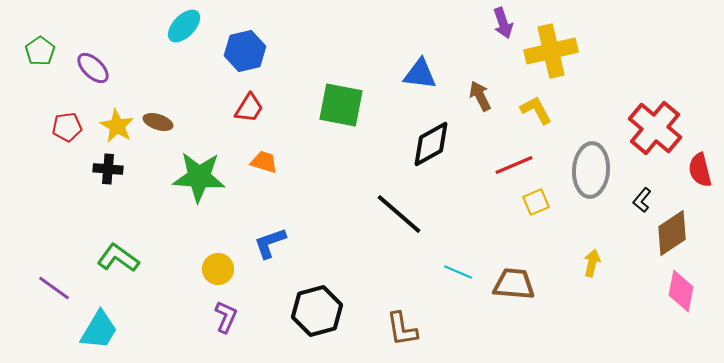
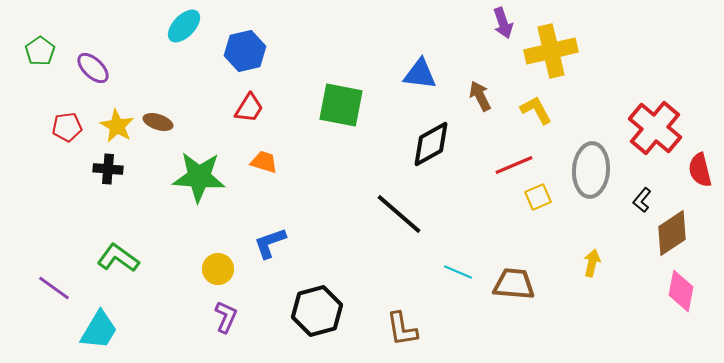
yellow square: moved 2 px right, 5 px up
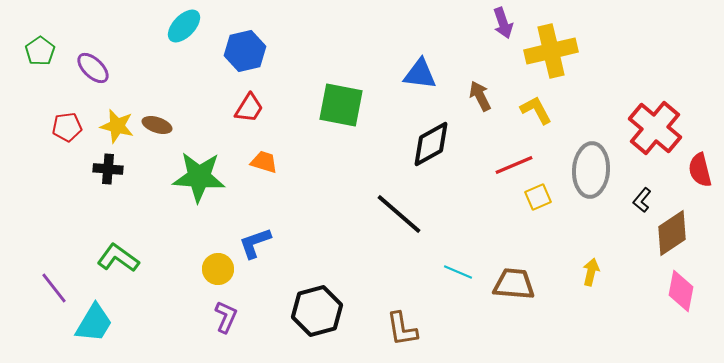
brown ellipse: moved 1 px left, 3 px down
yellow star: rotated 16 degrees counterclockwise
blue L-shape: moved 15 px left
yellow arrow: moved 1 px left, 9 px down
purple line: rotated 16 degrees clockwise
cyan trapezoid: moved 5 px left, 7 px up
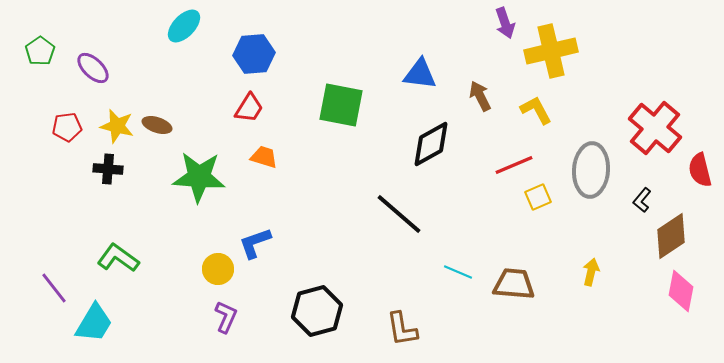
purple arrow: moved 2 px right
blue hexagon: moved 9 px right, 3 px down; rotated 9 degrees clockwise
orange trapezoid: moved 5 px up
brown diamond: moved 1 px left, 3 px down
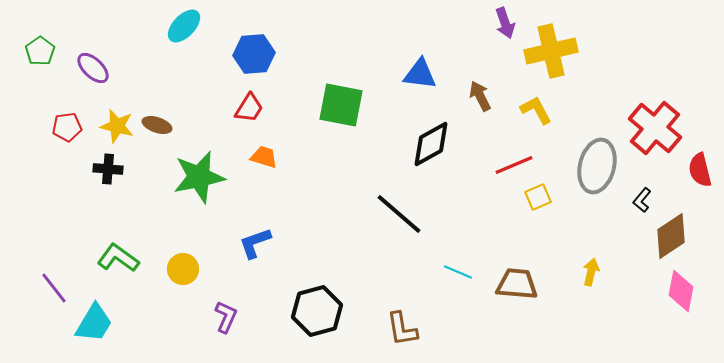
gray ellipse: moved 6 px right, 4 px up; rotated 10 degrees clockwise
green star: rotated 16 degrees counterclockwise
yellow circle: moved 35 px left
brown trapezoid: moved 3 px right
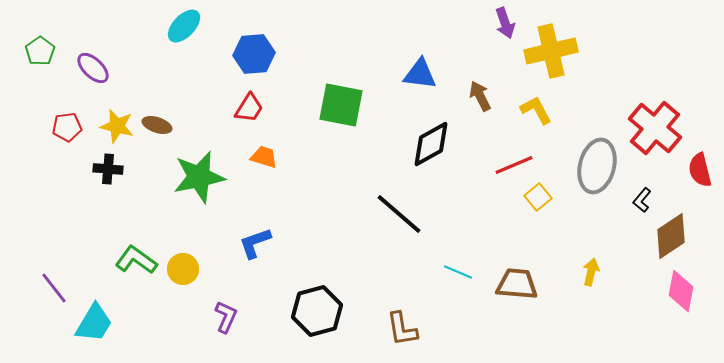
yellow square: rotated 16 degrees counterclockwise
green L-shape: moved 18 px right, 2 px down
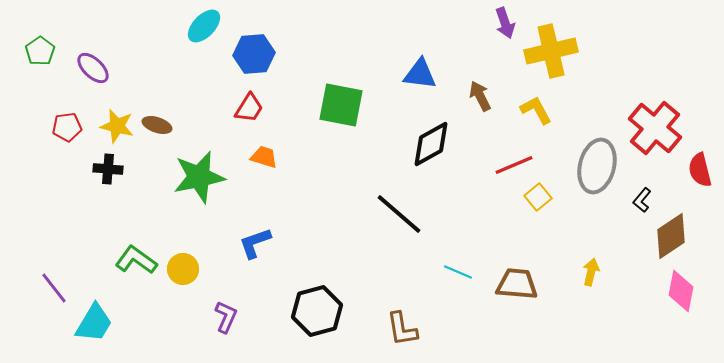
cyan ellipse: moved 20 px right
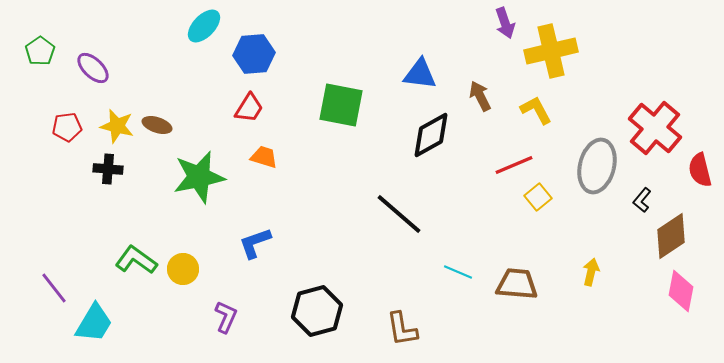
black diamond: moved 9 px up
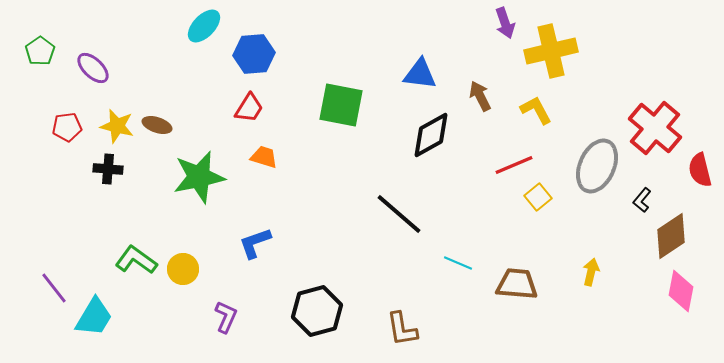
gray ellipse: rotated 10 degrees clockwise
cyan line: moved 9 px up
cyan trapezoid: moved 6 px up
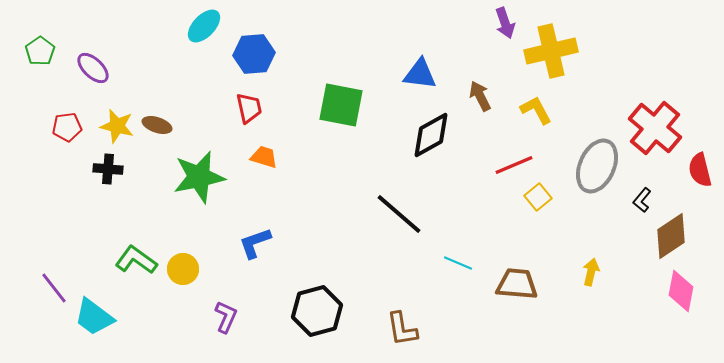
red trapezoid: rotated 44 degrees counterclockwise
cyan trapezoid: rotated 96 degrees clockwise
